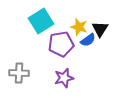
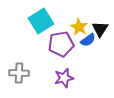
yellow star: rotated 12 degrees clockwise
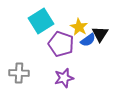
black triangle: moved 5 px down
purple pentagon: rotated 30 degrees clockwise
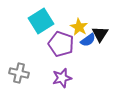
gray cross: rotated 12 degrees clockwise
purple star: moved 2 px left
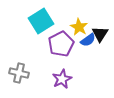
purple pentagon: rotated 25 degrees clockwise
purple star: moved 1 px down; rotated 12 degrees counterclockwise
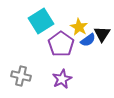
black triangle: moved 2 px right
purple pentagon: rotated 10 degrees counterclockwise
gray cross: moved 2 px right, 3 px down
